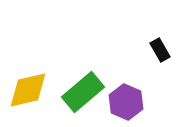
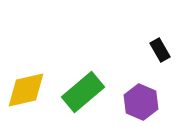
yellow diamond: moved 2 px left
purple hexagon: moved 15 px right
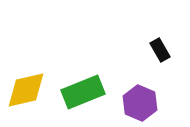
green rectangle: rotated 18 degrees clockwise
purple hexagon: moved 1 px left, 1 px down
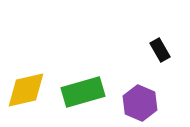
green rectangle: rotated 6 degrees clockwise
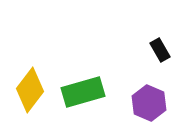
yellow diamond: moved 4 px right; rotated 39 degrees counterclockwise
purple hexagon: moved 9 px right
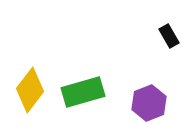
black rectangle: moved 9 px right, 14 px up
purple hexagon: rotated 16 degrees clockwise
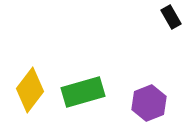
black rectangle: moved 2 px right, 19 px up
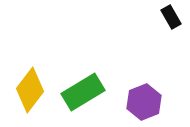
green rectangle: rotated 15 degrees counterclockwise
purple hexagon: moved 5 px left, 1 px up
